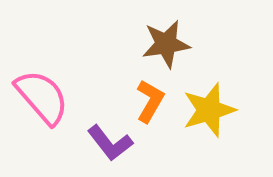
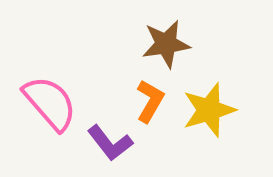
pink semicircle: moved 8 px right, 6 px down
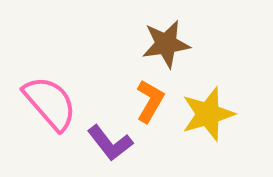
yellow star: moved 1 px left, 4 px down
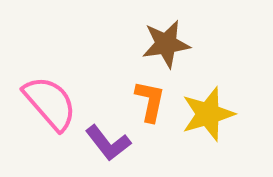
orange L-shape: rotated 18 degrees counterclockwise
purple L-shape: moved 2 px left
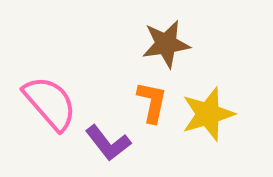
orange L-shape: moved 2 px right, 1 px down
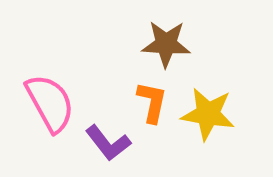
brown star: rotated 12 degrees clockwise
pink semicircle: rotated 12 degrees clockwise
yellow star: rotated 26 degrees clockwise
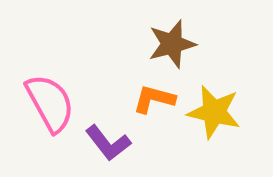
brown star: moved 6 px right; rotated 18 degrees counterclockwise
orange L-shape: moved 2 px right, 3 px up; rotated 87 degrees counterclockwise
yellow star: moved 6 px right, 2 px up; rotated 4 degrees clockwise
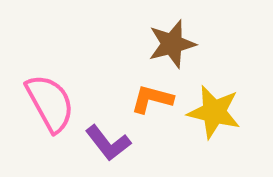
orange L-shape: moved 2 px left
